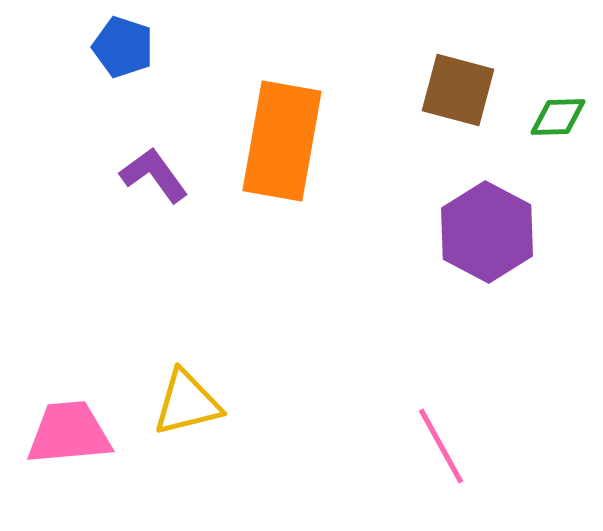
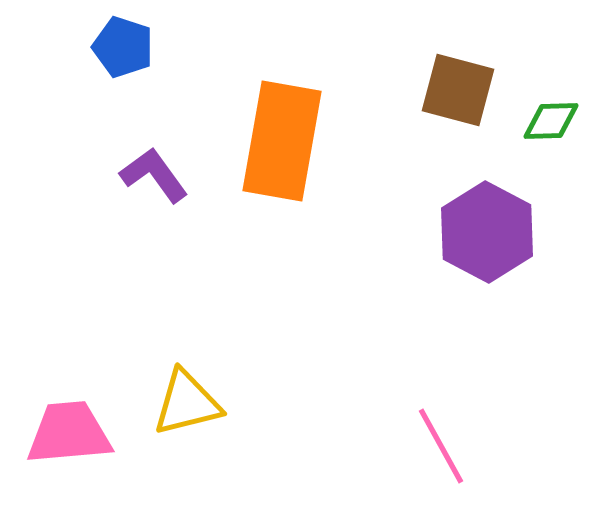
green diamond: moved 7 px left, 4 px down
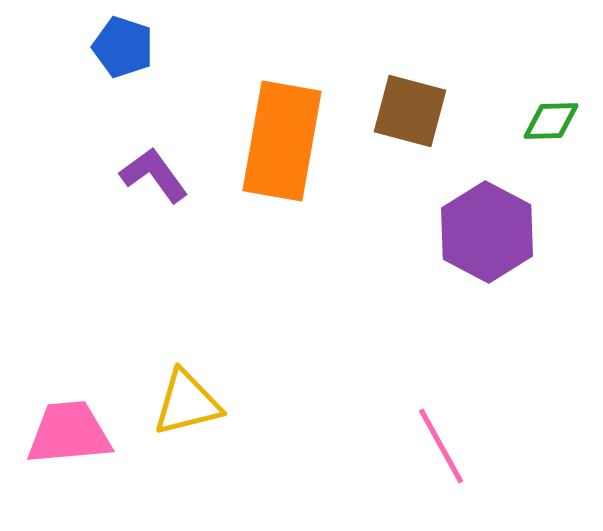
brown square: moved 48 px left, 21 px down
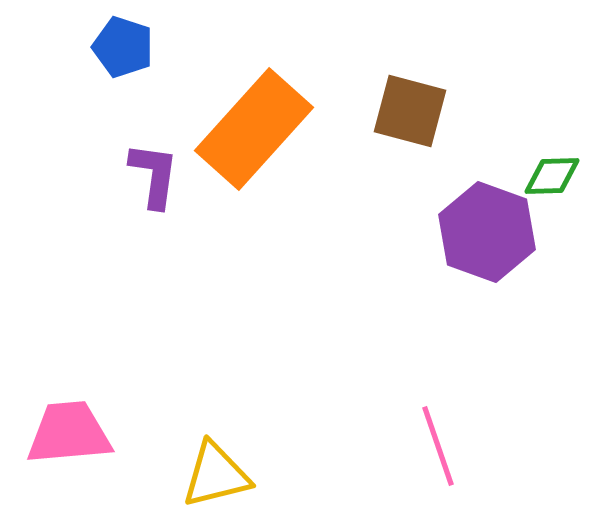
green diamond: moved 1 px right, 55 px down
orange rectangle: moved 28 px left, 12 px up; rotated 32 degrees clockwise
purple L-shape: rotated 44 degrees clockwise
purple hexagon: rotated 8 degrees counterclockwise
yellow triangle: moved 29 px right, 72 px down
pink line: moved 3 px left; rotated 10 degrees clockwise
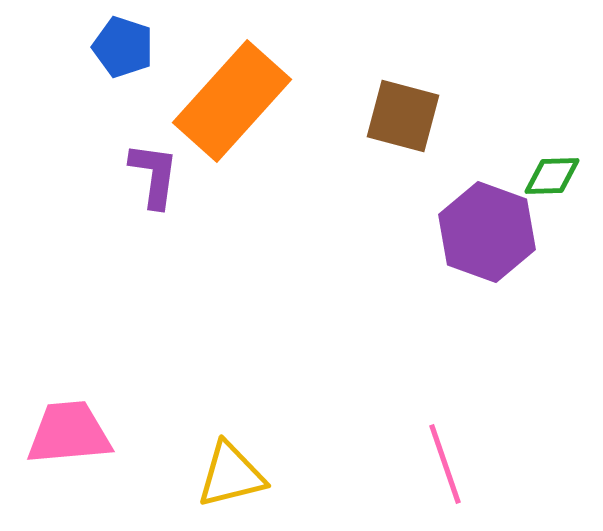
brown square: moved 7 px left, 5 px down
orange rectangle: moved 22 px left, 28 px up
pink line: moved 7 px right, 18 px down
yellow triangle: moved 15 px right
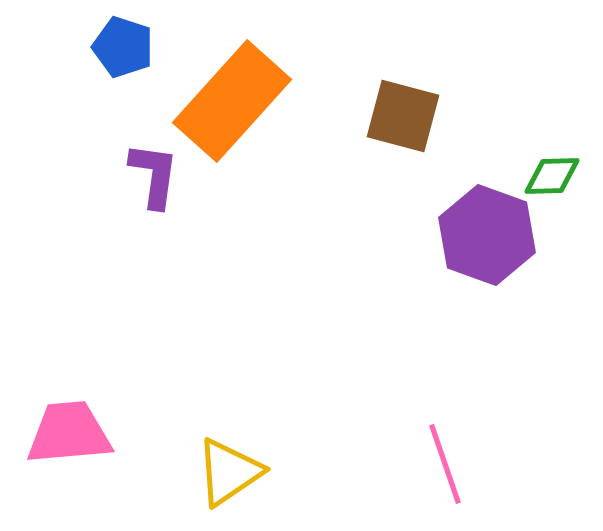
purple hexagon: moved 3 px down
yellow triangle: moved 2 px left, 3 px up; rotated 20 degrees counterclockwise
